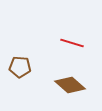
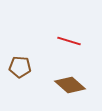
red line: moved 3 px left, 2 px up
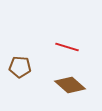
red line: moved 2 px left, 6 px down
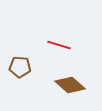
red line: moved 8 px left, 2 px up
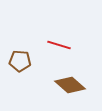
brown pentagon: moved 6 px up
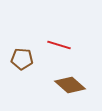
brown pentagon: moved 2 px right, 2 px up
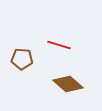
brown diamond: moved 2 px left, 1 px up
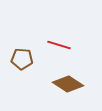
brown diamond: rotated 8 degrees counterclockwise
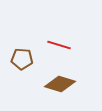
brown diamond: moved 8 px left; rotated 16 degrees counterclockwise
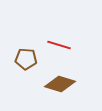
brown pentagon: moved 4 px right
